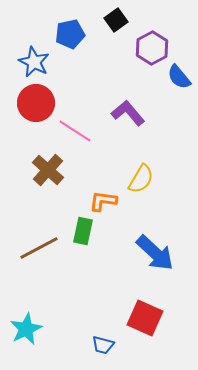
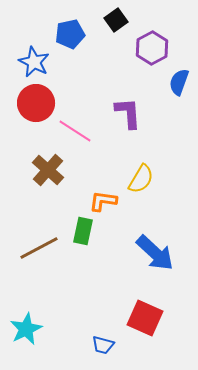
blue semicircle: moved 5 px down; rotated 60 degrees clockwise
purple L-shape: rotated 36 degrees clockwise
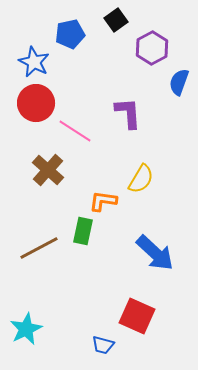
red square: moved 8 px left, 2 px up
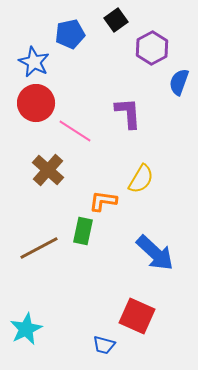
blue trapezoid: moved 1 px right
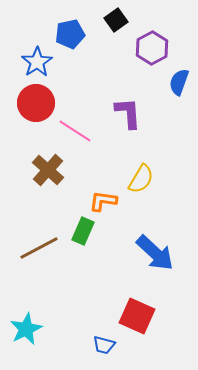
blue star: moved 3 px right; rotated 12 degrees clockwise
green rectangle: rotated 12 degrees clockwise
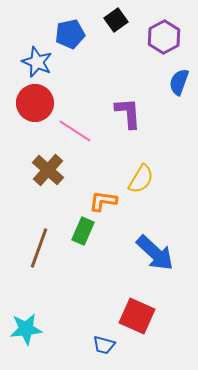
purple hexagon: moved 12 px right, 11 px up
blue star: rotated 16 degrees counterclockwise
red circle: moved 1 px left
brown line: rotated 42 degrees counterclockwise
cyan star: rotated 20 degrees clockwise
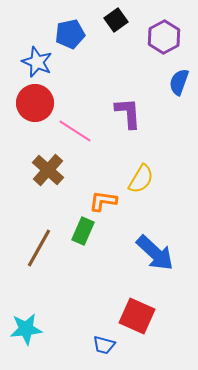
brown line: rotated 9 degrees clockwise
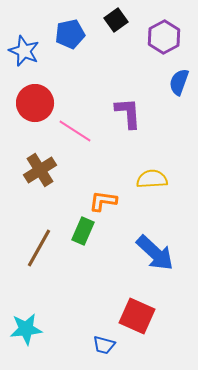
blue star: moved 13 px left, 11 px up
brown cross: moved 8 px left; rotated 16 degrees clockwise
yellow semicircle: moved 11 px right; rotated 124 degrees counterclockwise
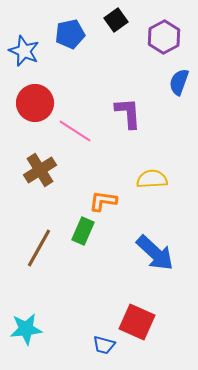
red square: moved 6 px down
